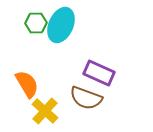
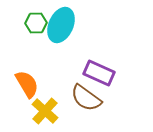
brown semicircle: rotated 16 degrees clockwise
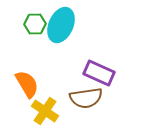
green hexagon: moved 1 px left, 1 px down
brown semicircle: rotated 44 degrees counterclockwise
yellow cross: rotated 8 degrees counterclockwise
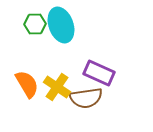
cyan ellipse: rotated 44 degrees counterclockwise
yellow cross: moved 12 px right, 24 px up
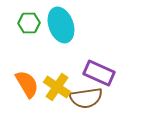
green hexagon: moved 6 px left, 1 px up
